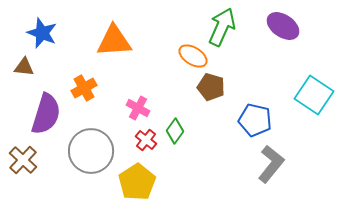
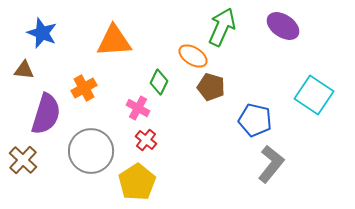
brown triangle: moved 3 px down
green diamond: moved 16 px left, 49 px up; rotated 10 degrees counterclockwise
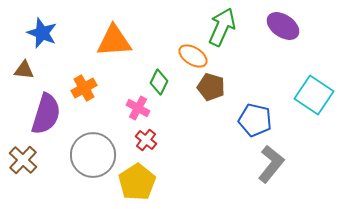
gray circle: moved 2 px right, 4 px down
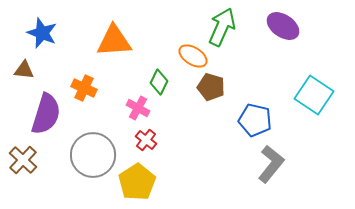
orange cross: rotated 35 degrees counterclockwise
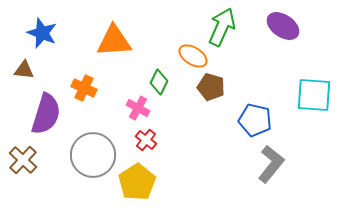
cyan square: rotated 30 degrees counterclockwise
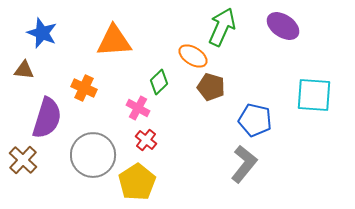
green diamond: rotated 20 degrees clockwise
purple semicircle: moved 1 px right, 4 px down
gray L-shape: moved 27 px left
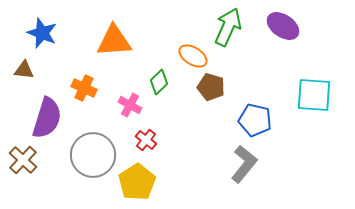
green arrow: moved 6 px right
pink cross: moved 8 px left, 3 px up
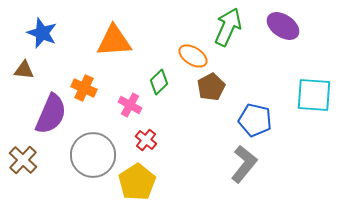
brown pentagon: rotated 28 degrees clockwise
purple semicircle: moved 4 px right, 4 px up; rotated 6 degrees clockwise
